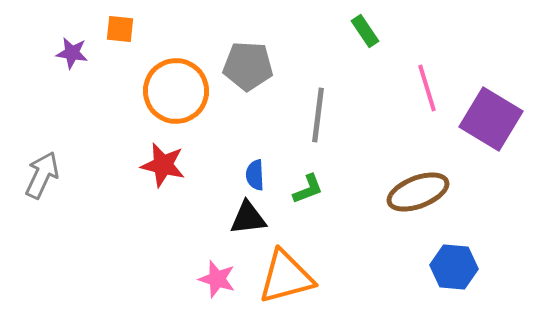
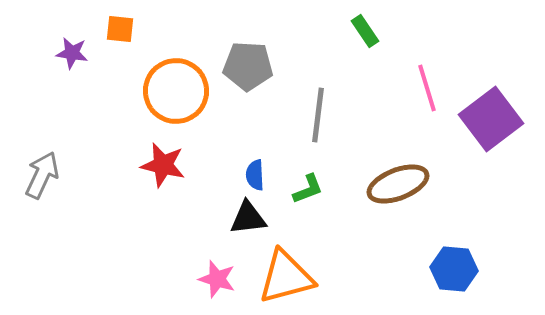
purple square: rotated 22 degrees clockwise
brown ellipse: moved 20 px left, 8 px up
blue hexagon: moved 2 px down
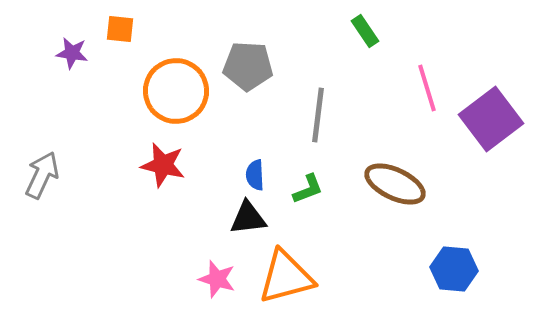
brown ellipse: moved 3 px left; rotated 46 degrees clockwise
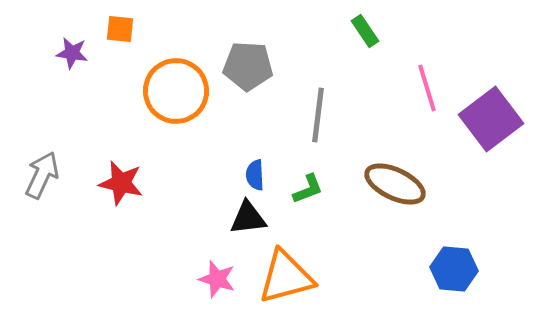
red star: moved 42 px left, 18 px down
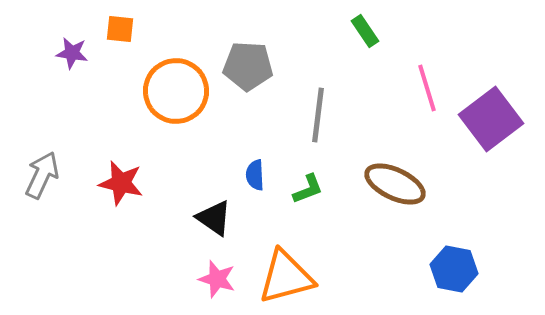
black triangle: moved 34 px left; rotated 42 degrees clockwise
blue hexagon: rotated 6 degrees clockwise
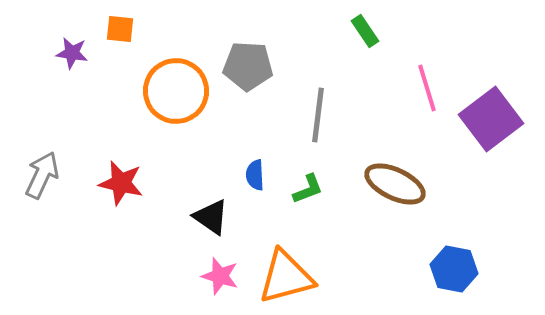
black triangle: moved 3 px left, 1 px up
pink star: moved 3 px right, 3 px up
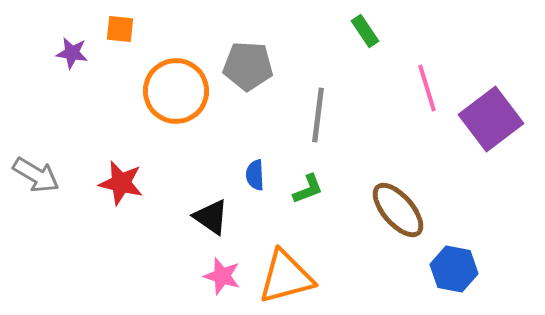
gray arrow: moved 6 px left; rotated 96 degrees clockwise
brown ellipse: moved 3 px right, 26 px down; rotated 24 degrees clockwise
pink star: moved 2 px right
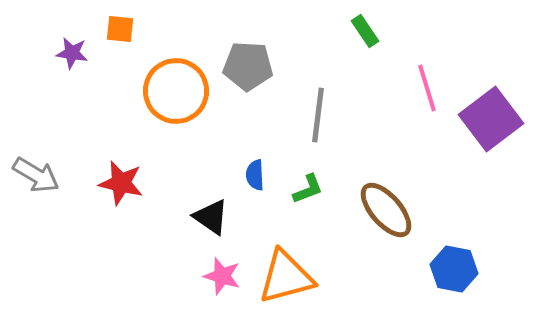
brown ellipse: moved 12 px left
